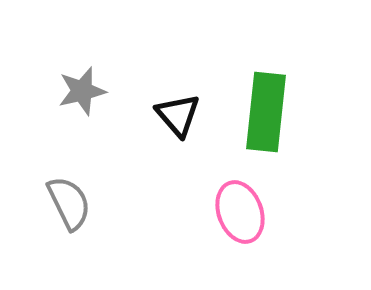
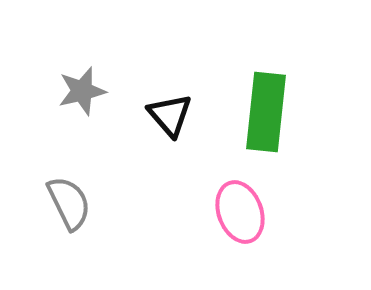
black triangle: moved 8 px left
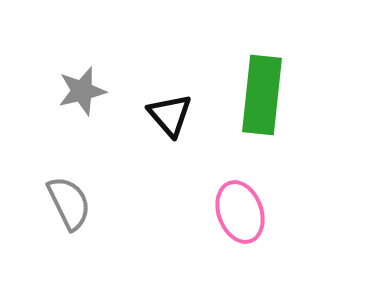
green rectangle: moved 4 px left, 17 px up
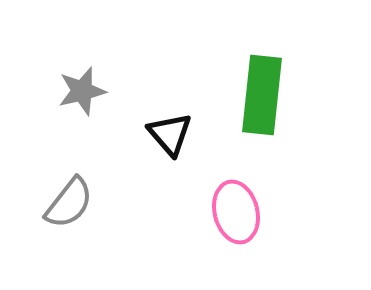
black triangle: moved 19 px down
gray semicircle: rotated 64 degrees clockwise
pink ellipse: moved 4 px left; rotated 6 degrees clockwise
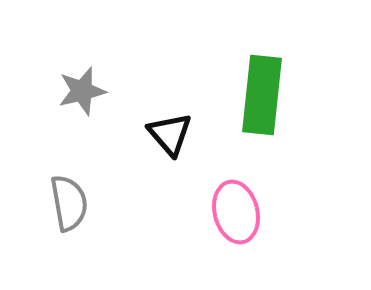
gray semicircle: rotated 48 degrees counterclockwise
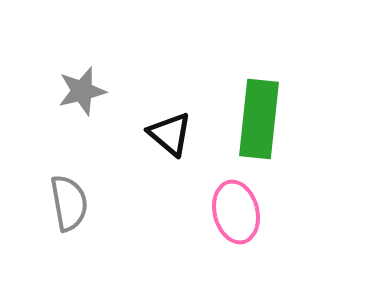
green rectangle: moved 3 px left, 24 px down
black triangle: rotated 9 degrees counterclockwise
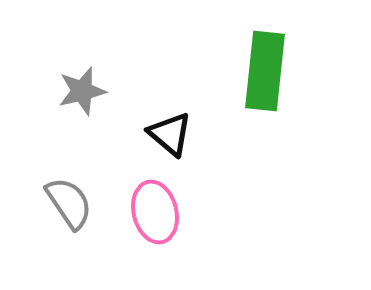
green rectangle: moved 6 px right, 48 px up
gray semicircle: rotated 24 degrees counterclockwise
pink ellipse: moved 81 px left
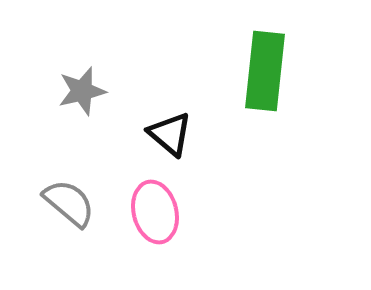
gray semicircle: rotated 16 degrees counterclockwise
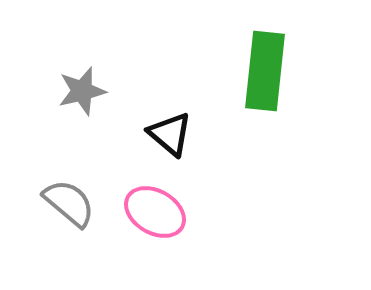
pink ellipse: rotated 46 degrees counterclockwise
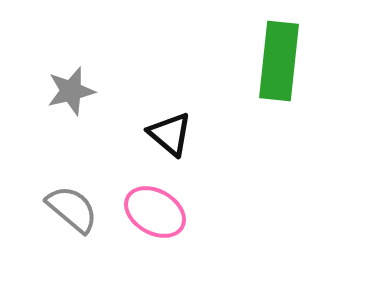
green rectangle: moved 14 px right, 10 px up
gray star: moved 11 px left
gray semicircle: moved 3 px right, 6 px down
